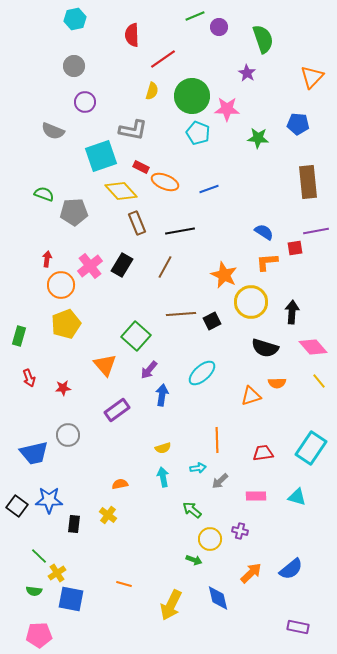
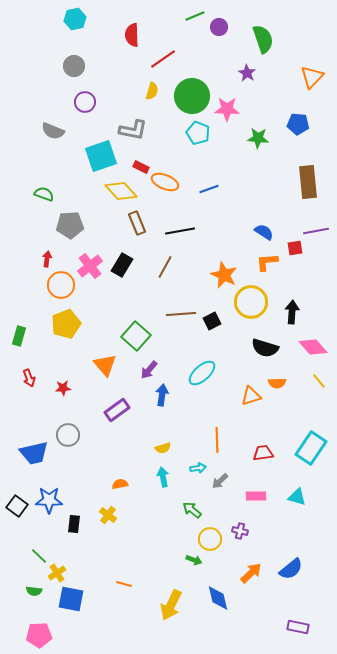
gray pentagon at (74, 212): moved 4 px left, 13 px down
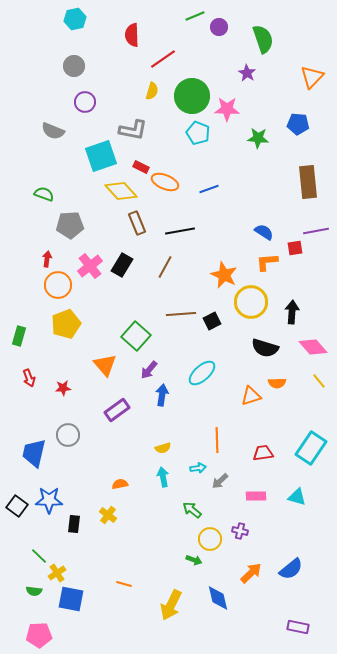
orange circle at (61, 285): moved 3 px left
blue trapezoid at (34, 453): rotated 116 degrees clockwise
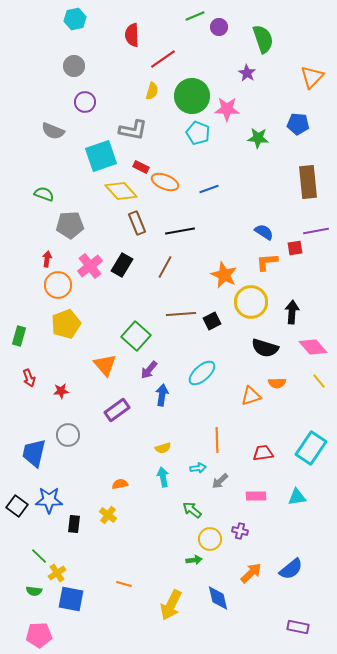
red star at (63, 388): moved 2 px left, 3 px down
cyan triangle at (297, 497): rotated 24 degrees counterclockwise
green arrow at (194, 560): rotated 28 degrees counterclockwise
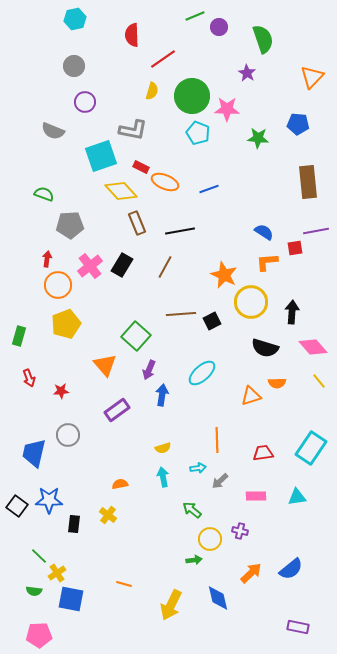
purple arrow at (149, 370): rotated 18 degrees counterclockwise
